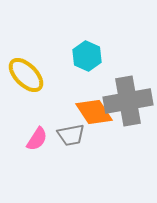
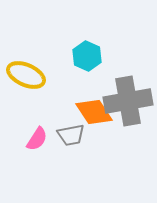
yellow ellipse: rotated 21 degrees counterclockwise
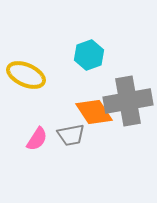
cyan hexagon: moved 2 px right, 1 px up; rotated 16 degrees clockwise
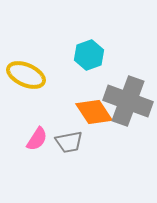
gray cross: rotated 30 degrees clockwise
gray trapezoid: moved 2 px left, 7 px down
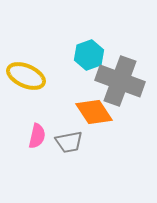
yellow ellipse: moved 1 px down
gray cross: moved 8 px left, 20 px up
pink semicircle: moved 3 px up; rotated 20 degrees counterclockwise
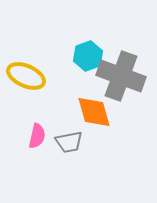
cyan hexagon: moved 1 px left, 1 px down
gray cross: moved 1 px right, 5 px up
orange diamond: rotated 18 degrees clockwise
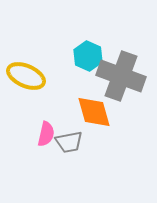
cyan hexagon: rotated 16 degrees counterclockwise
pink semicircle: moved 9 px right, 2 px up
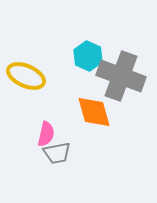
gray trapezoid: moved 12 px left, 11 px down
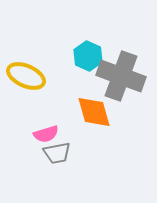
pink semicircle: rotated 60 degrees clockwise
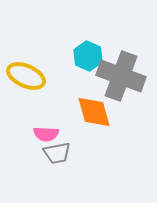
pink semicircle: rotated 20 degrees clockwise
